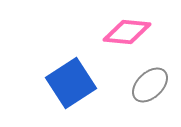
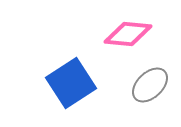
pink diamond: moved 1 px right, 2 px down
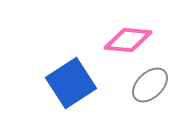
pink diamond: moved 6 px down
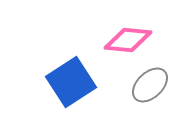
blue square: moved 1 px up
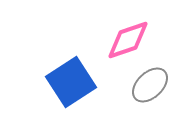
pink diamond: rotated 24 degrees counterclockwise
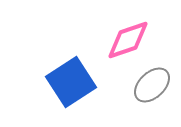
gray ellipse: moved 2 px right
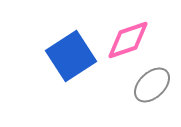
blue square: moved 26 px up
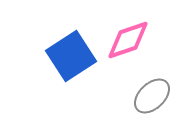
gray ellipse: moved 11 px down
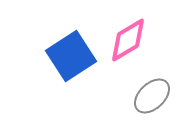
pink diamond: rotated 12 degrees counterclockwise
